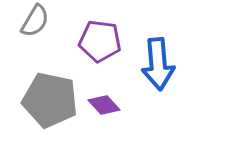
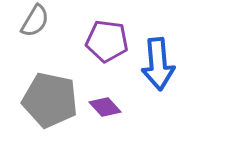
purple pentagon: moved 7 px right
purple diamond: moved 1 px right, 2 px down
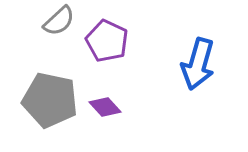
gray semicircle: moved 24 px right; rotated 16 degrees clockwise
purple pentagon: rotated 18 degrees clockwise
blue arrow: moved 40 px right; rotated 21 degrees clockwise
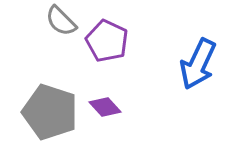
gray semicircle: moved 2 px right; rotated 88 degrees clockwise
blue arrow: rotated 9 degrees clockwise
gray pentagon: moved 12 px down; rotated 6 degrees clockwise
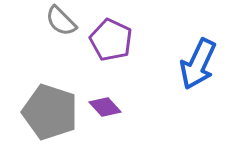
purple pentagon: moved 4 px right, 1 px up
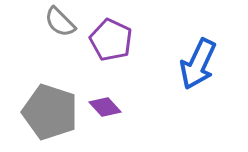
gray semicircle: moved 1 px left, 1 px down
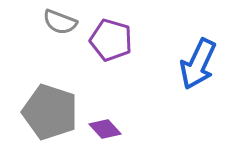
gray semicircle: rotated 24 degrees counterclockwise
purple pentagon: rotated 9 degrees counterclockwise
purple diamond: moved 22 px down
